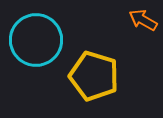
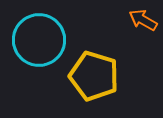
cyan circle: moved 3 px right
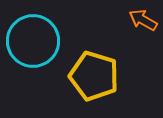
cyan circle: moved 6 px left, 1 px down
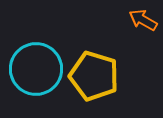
cyan circle: moved 3 px right, 28 px down
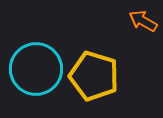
orange arrow: moved 1 px down
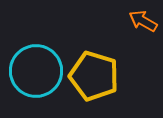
cyan circle: moved 2 px down
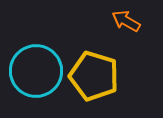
orange arrow: moved 17 px left
